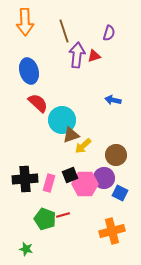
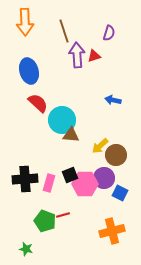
purple arrow: rotated 10 degrees counterclockwise
brown triangle: rotated 24 degrees clockwise
yellow arrow: moved 17 px right
green pentagon: moved 2 px down
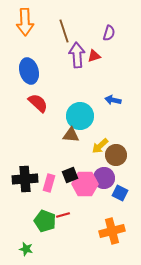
cyan circle: moved 18 px right, 4 px up
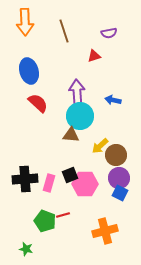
purple semicircle: rotated 63 degrees clockwise
purple arrow: moved 37 px down
purple circle: moved 15 px right
orange cross: moved 7 px left
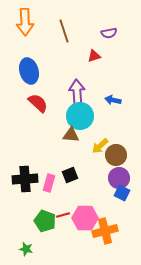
pink hexagon: moved 34 px down
blue square: moved 2 px right
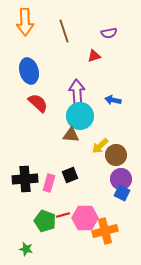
purple circle: moved 2 px right, 1 px down
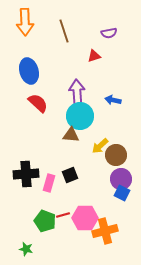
black cross: moved 1 px right, 5 px up
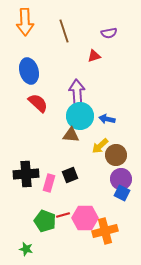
blue arrow: moved 6 px left, 19 px down
